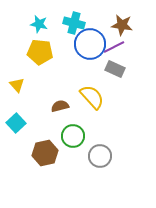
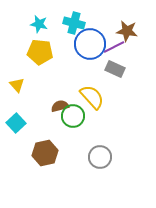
brown star: moved 5 px right, 6 px down
green circle: moved 20 px up
gray circle: moved 1 px down
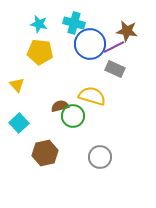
yellow semicircle: moved 1 px up; rotated 32 degrees counterclockwise
cyan square: moved 3 px right
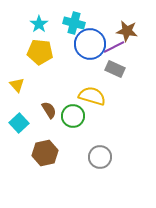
cyan star: rotated 24 degrees clockwise
brown semicircle: moved 11 px left, 4 px down; rotated 72 degrees clockwise
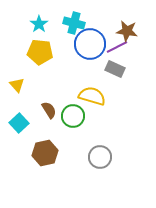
purple line: moved 3 px right
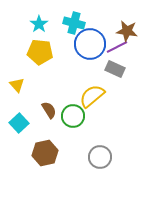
yellow semicircle: rotated 56 degrees counterclockwise
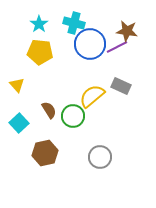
gray rectangle: moved 6 px right, 17 px down
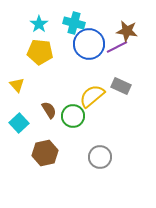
blue circle: moved 1 px left
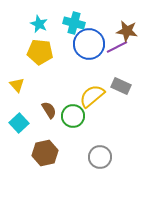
cyan star: rotated 12 degrees counterclockwise
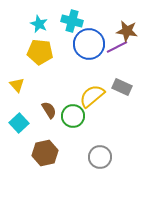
cyan cross: moved 2 px left, 2 px up
gray rectangle: moved 1 px right, 1 px down
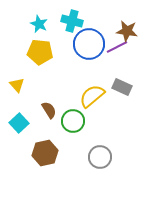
green circle: moved 5 px down
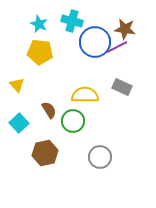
brown star: moved 2 px left, 2 px up
blue circle: moved 6 px right, 2 px up
yellow semicircle: moved 7 px left, 1 px up; rotated 40 degrees clockwise
